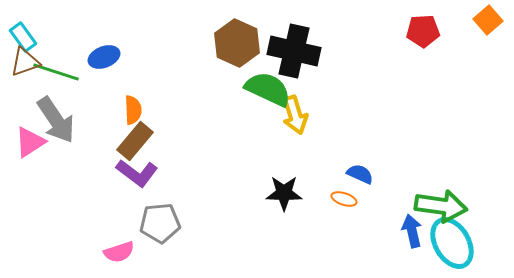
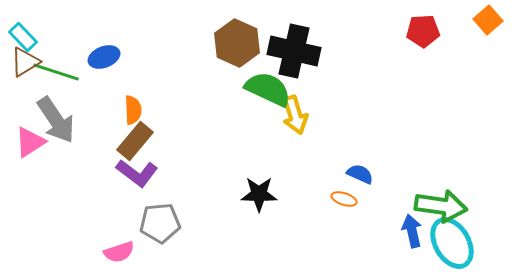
cyan rectangle: rotated 8 degrees counterclockwise
brown triangle: rotated 12 degrees counterclockwise
black star: moved 25 px left, 1 px down
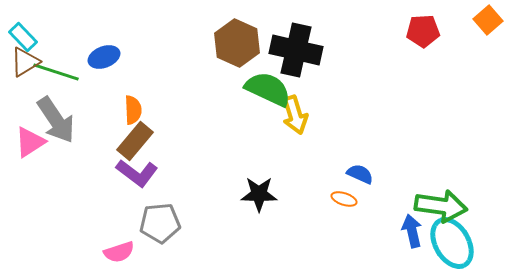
black cross: moved 2 px right, 1 px up
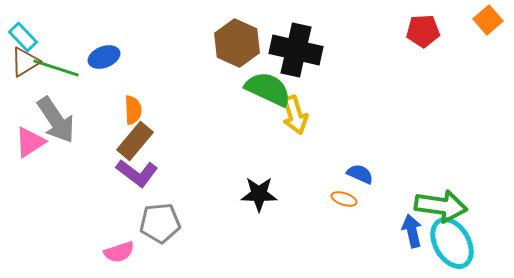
green line: moved 4 px up
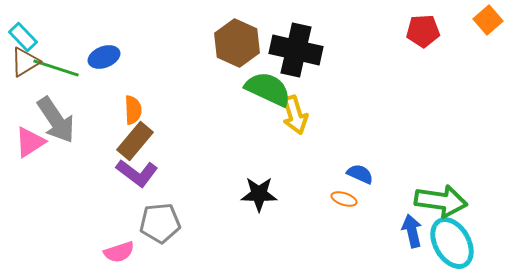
green arrow: moved 5 px up
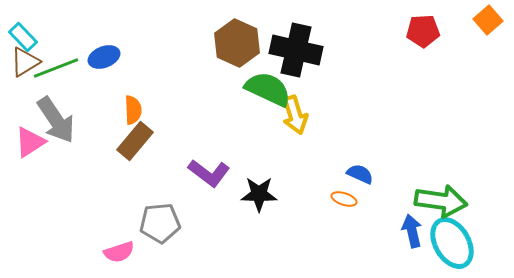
green line: rotated 39 degrees counterclockwise
purple L-shape: moved 72 px right
